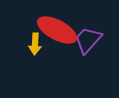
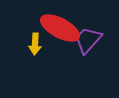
red ellipse: moved 3 px right, 2 px up
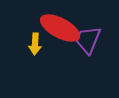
purple trapezoid: rotated 20 degrees counterclockwise
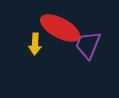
purple trapezoid: moved 5 px down
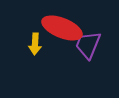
red ellipse: moved 2 px right; rotated 6 degrees counterclockwise
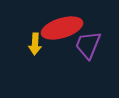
red ellipse: rotated 39 degrees counterclockwise
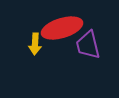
purple trapezoid: rotated 36 degrees counterclockwise
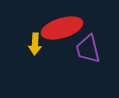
purple trapezoid: moved 4 px down
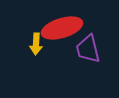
yellow arrow: moved 1 px right
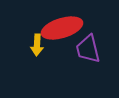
yellow arrow: moved 1 px right, 1 px down
